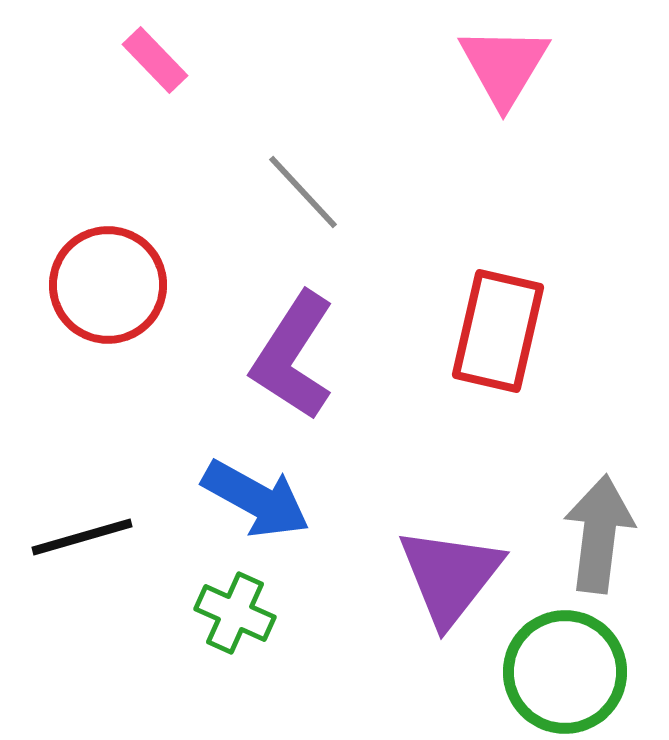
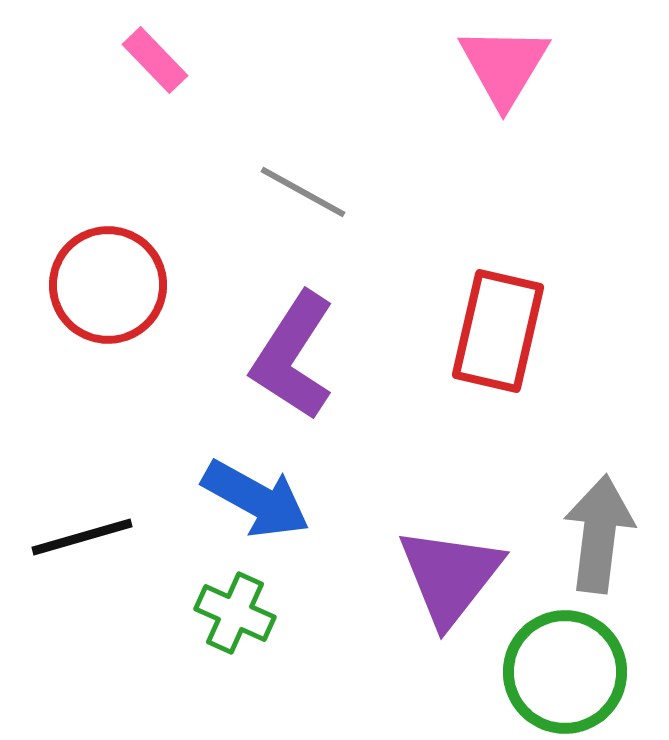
gray line: rotated 18 degrees counterclockwise
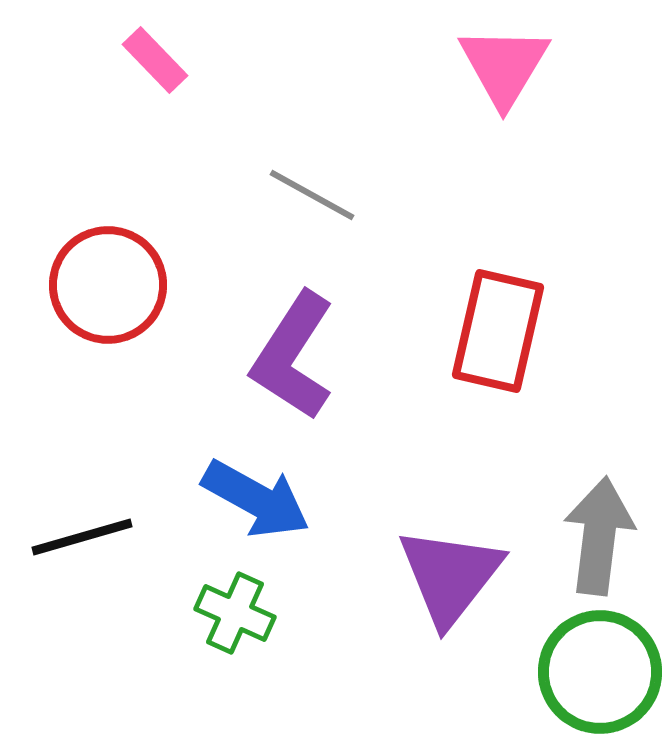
gray line: moved 9 px right, 3 px down
gray arrow: moved 2 px down
green circle: moved 35 px right
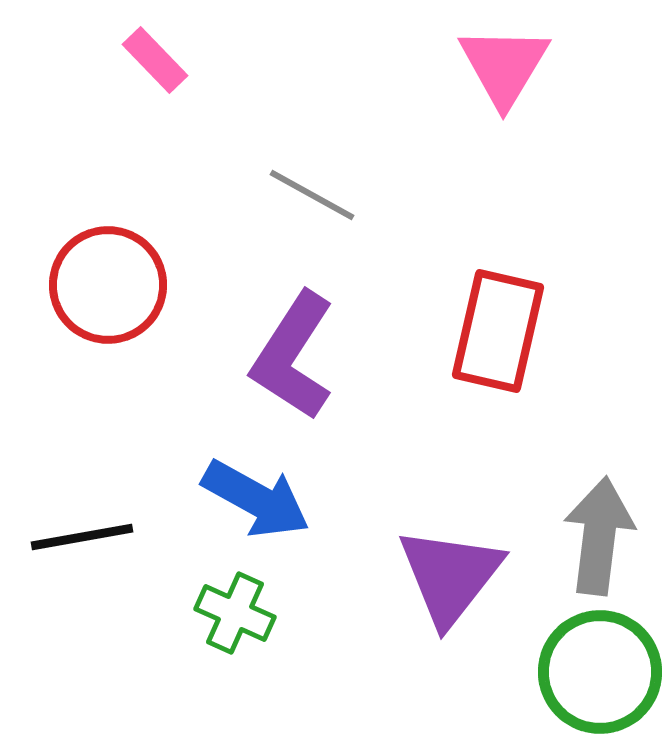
black line: rotated 6 degrees clockwise
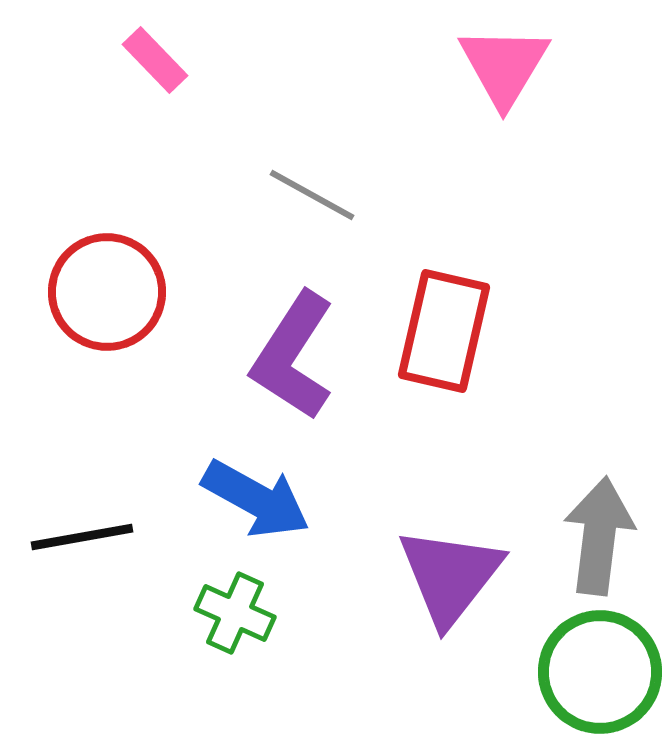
red circle: moved 1 px left, 7 px down
red rectangle: moved 54 px left
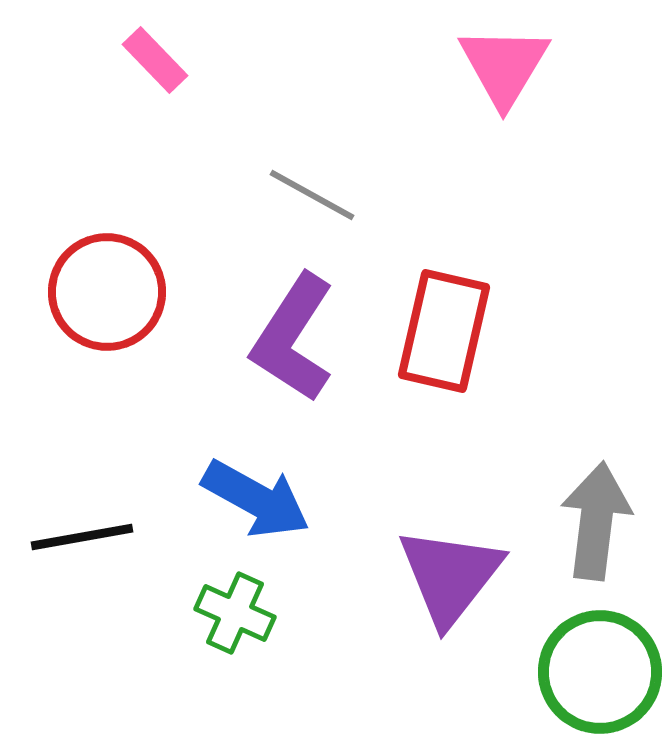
purple L-shape: moved 18 px up
gray arrow: moved 3 px left, 15 px up
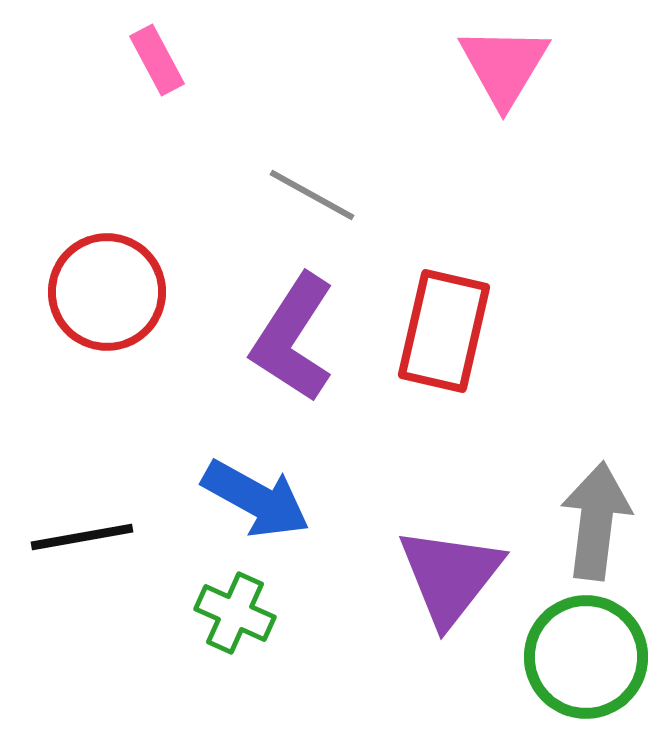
pink rectangle: moved 2 px right; rotated 16 degrees clockwise
green circle: moved 14 px left, 15 px up
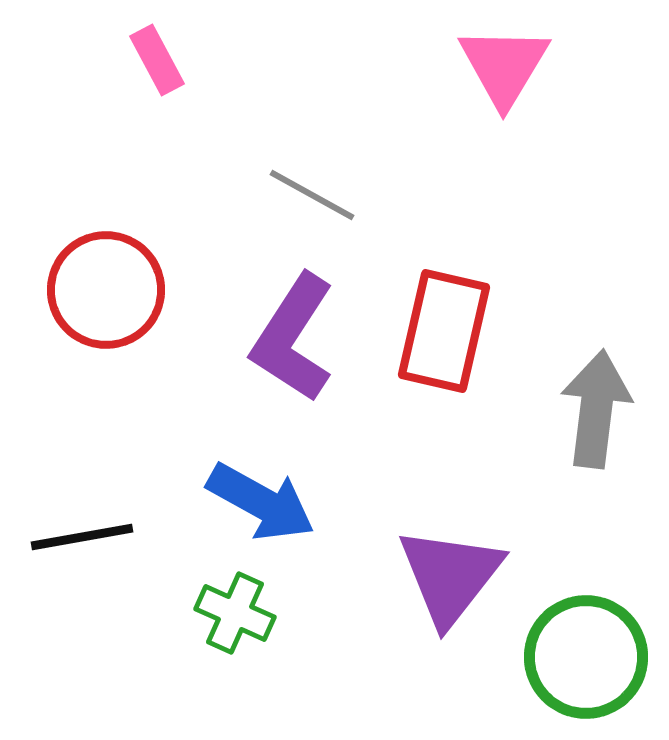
red circle: moved 1 px left, 2 px up
blue arrow: moved 5 px right, 3 px down
gray arrow: moved 112 px up
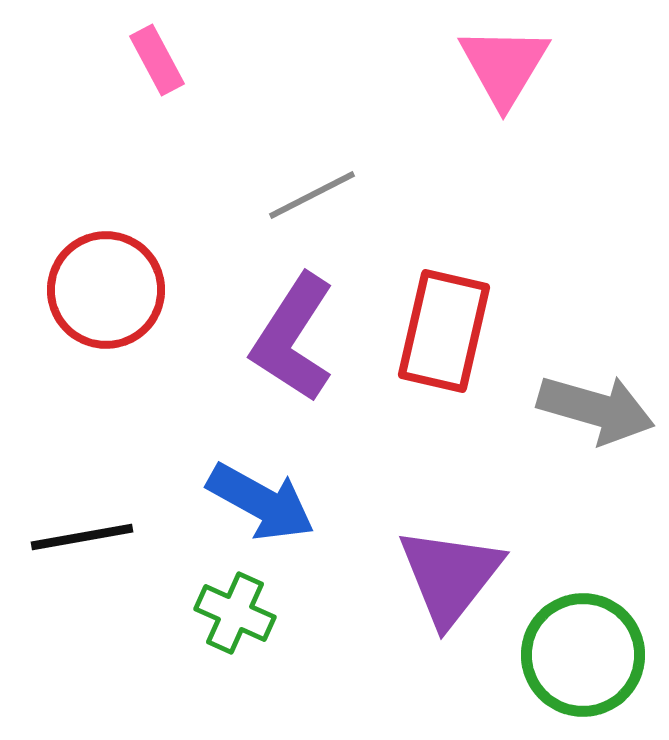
gray line: rotated 56 degrees counterclockwise
gray arrow: rotated 99 degrees clockwise
green circle: moved 3 px left, 2 px up
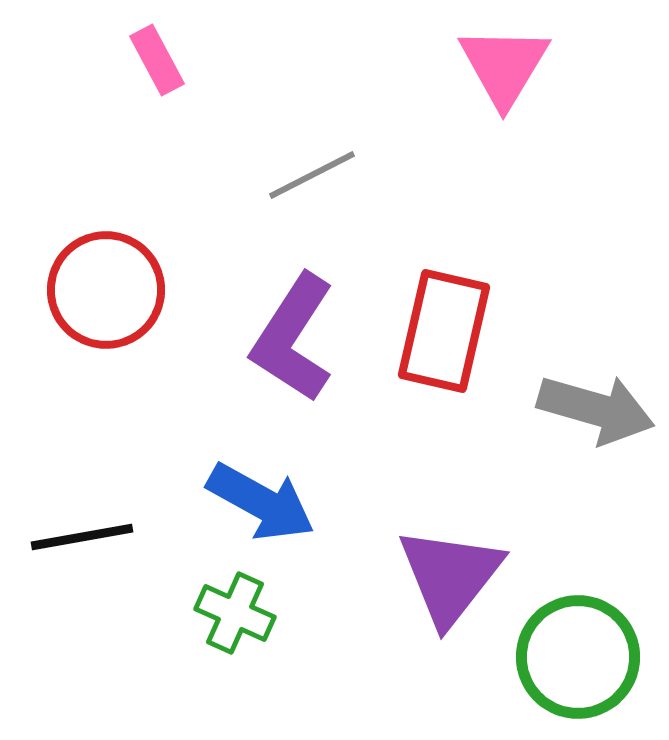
gray line: moved 20 px up
green circle: moved 5 px left, 2 px down
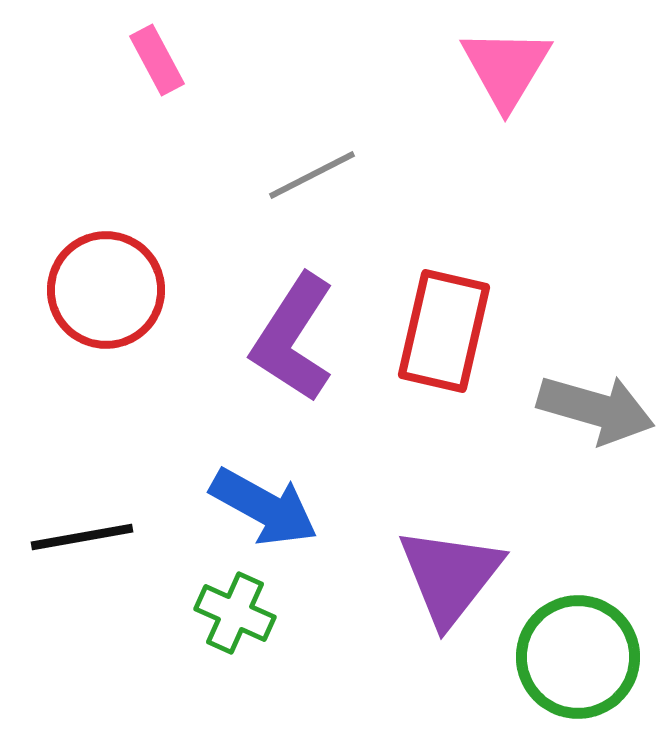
pink triangle: moved 2 px right, 2 px down
blue arrow: moved 3 px right, 5 px down
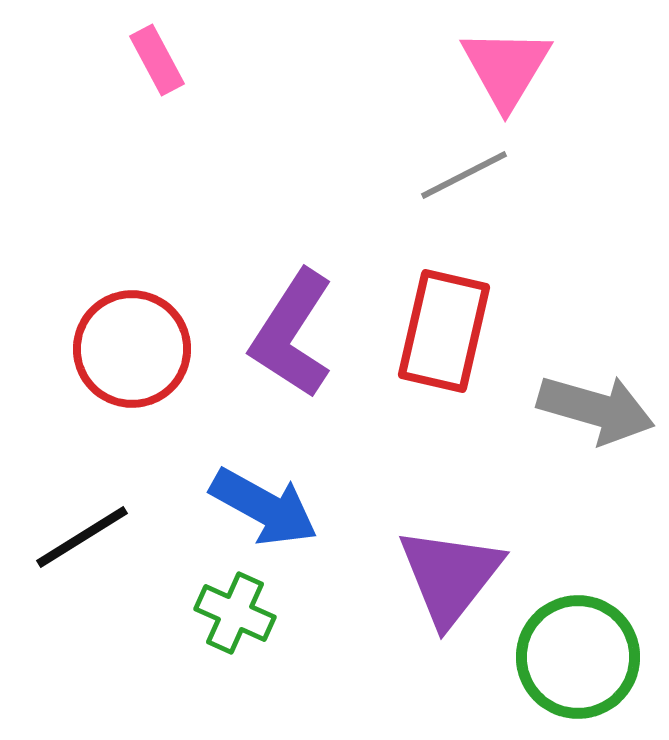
gray line: moved 152 px right
red circle: moved 26 px right, 59 px down
purple L-shape: moved 1 px left, 4 px up
black line: rotated 22 degrees counterclockwise
